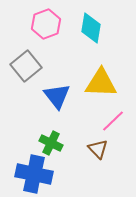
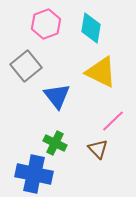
yellow triangle: moved 11 px up; rotated 24 degrees clockwise
green cross: moved 4 px right
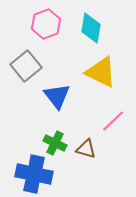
brown triangle: moved 12 px left; rotated 30 degrees counterclockwise
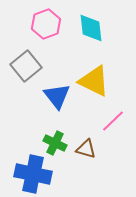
cyan diamond: rotated 16 degrees counterclockwise
yellow triangle: moved 7 px left, 9 px down
blue cross: moved 1 px left
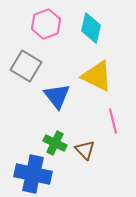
cyan diamond: rotated 20 degrees clockwise
gray square: rotated 20 degrees counterclockwise
yellow triangle: moved 3 px right, 5 px up
pink line: rotated 60 degrees counterclockwise
brown triangle: moved 1 px left, 1 px down; rotated 30 degrees clockwise
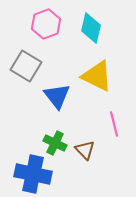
pink line: moved 1 px right, 3 px down
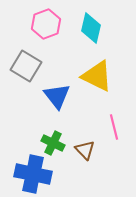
pink line: moved 3 px down
green cross: moved 2 px left
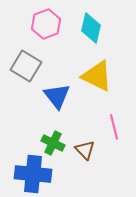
blue cross: rotated 6 degrees counterclockwise
